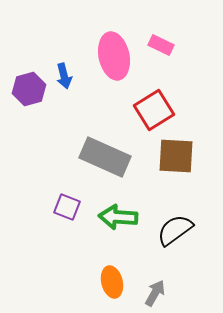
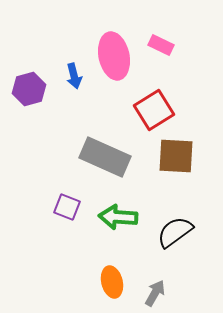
blue arrow: moved 10 px right
black semicircle: moved 2 px down
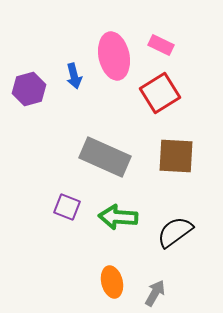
red square: moved 6 px right, 17 px up
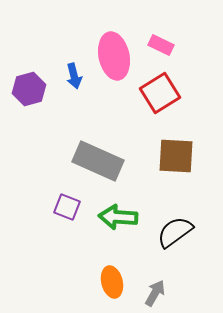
gray rectangle: moved 7 px left, 4 px down
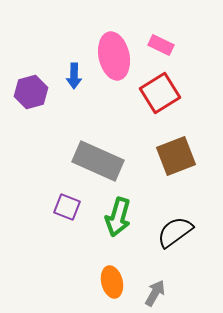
blue arrow: rotated 15 degrees clockwise
purple hexagon: moved 2 px right, 3 px down
brown square: rotated 24 degrees counterclockwise
green arrow: rotated 78 degrees counterclockwise
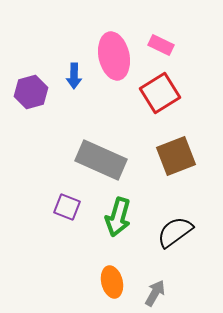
gray rectangle: moved 3 px right, 1 px up
